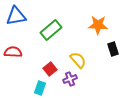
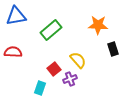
red square: moved 4 px right
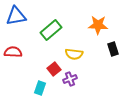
yellow semicircle: moved 4 px left, 6 px up; rotated 138 degrees clockwise
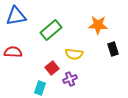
red square: moved 2 px left, 1 px up
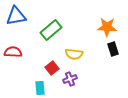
orange star: moved 9 px right, 2 px down
cyan rectangle: rotated 24 degrees counterclockwise
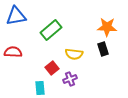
black rectangle: moved 10 px left
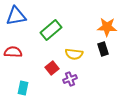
cyan rectangle: moved 17 px left; rotated 16 degrees clockwise
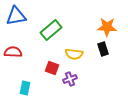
red square: rotated 32 degrees counterclockwise
cyan rectangle: moved 2 px right
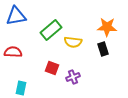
yellow semicircle: moved 1 px left, 12 px up
purple cross: moved 3 px right, 2 px up
cyan rectangle: moved 4 px left
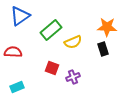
blue triangle: moved 4 px right; rotated 25 degrees counterclockwise
yellow semicircle: rotated 30 degrees counterclockwise
cyan rectangle: moved 4 px left, 1 px up; rotated 56 degrees clockwise
